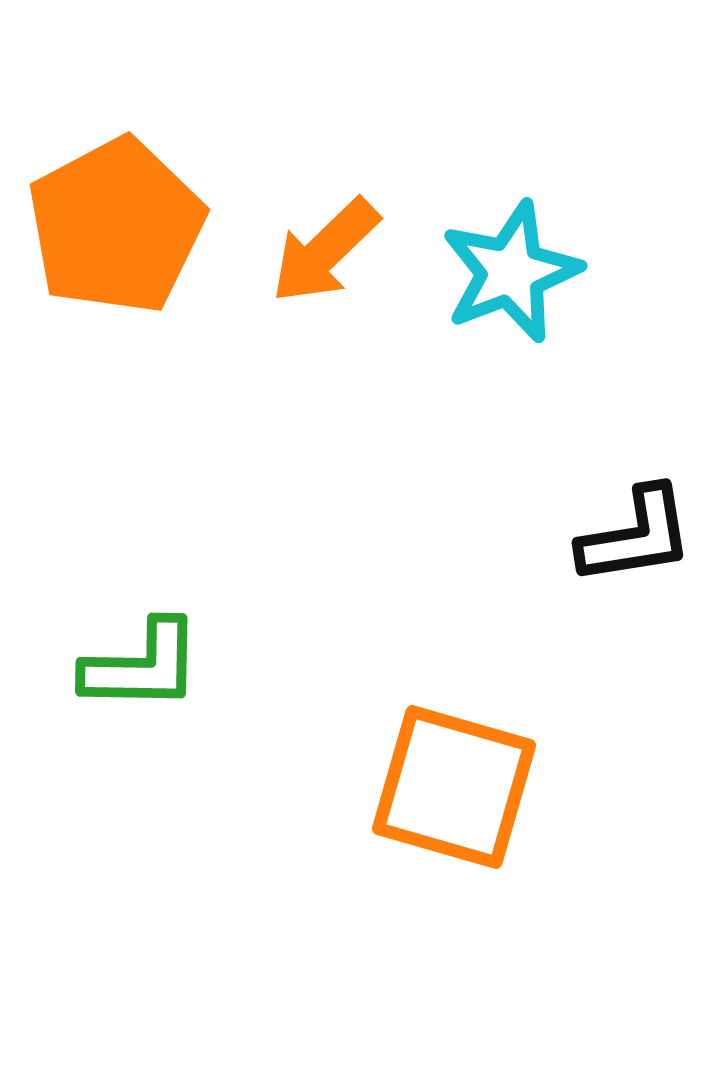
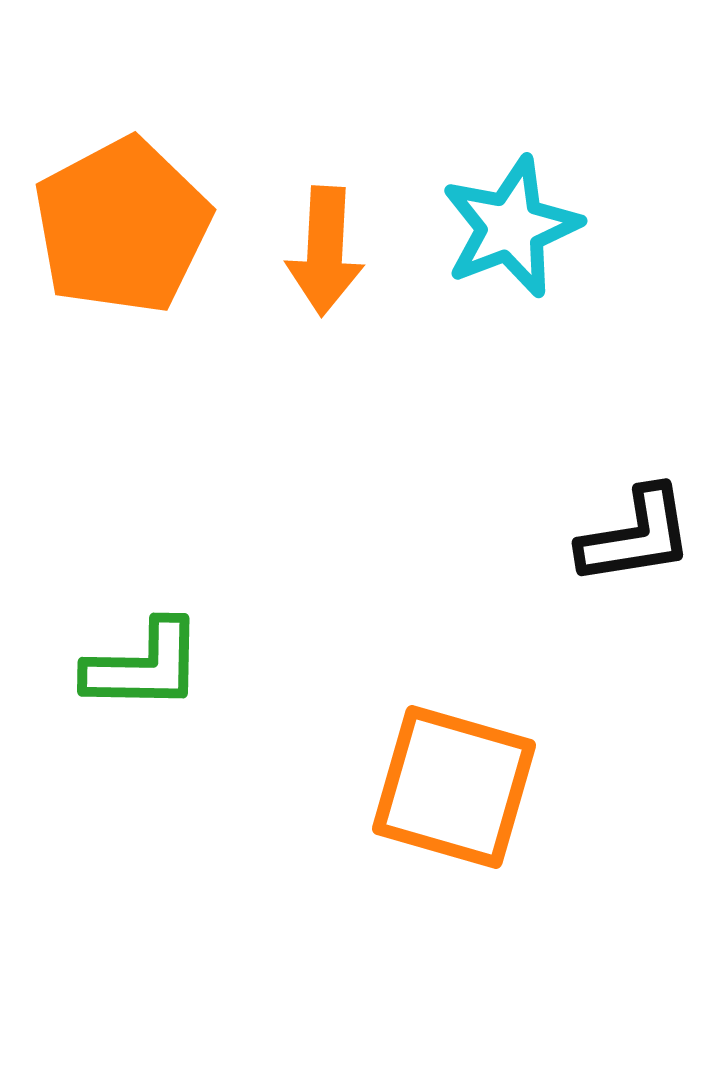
orange pentagon: moved 6 px right
orange arrow: rotated 43 degrees counterclockwise
cyan star: moved 45 px up
green L-shape: moved 2 px right
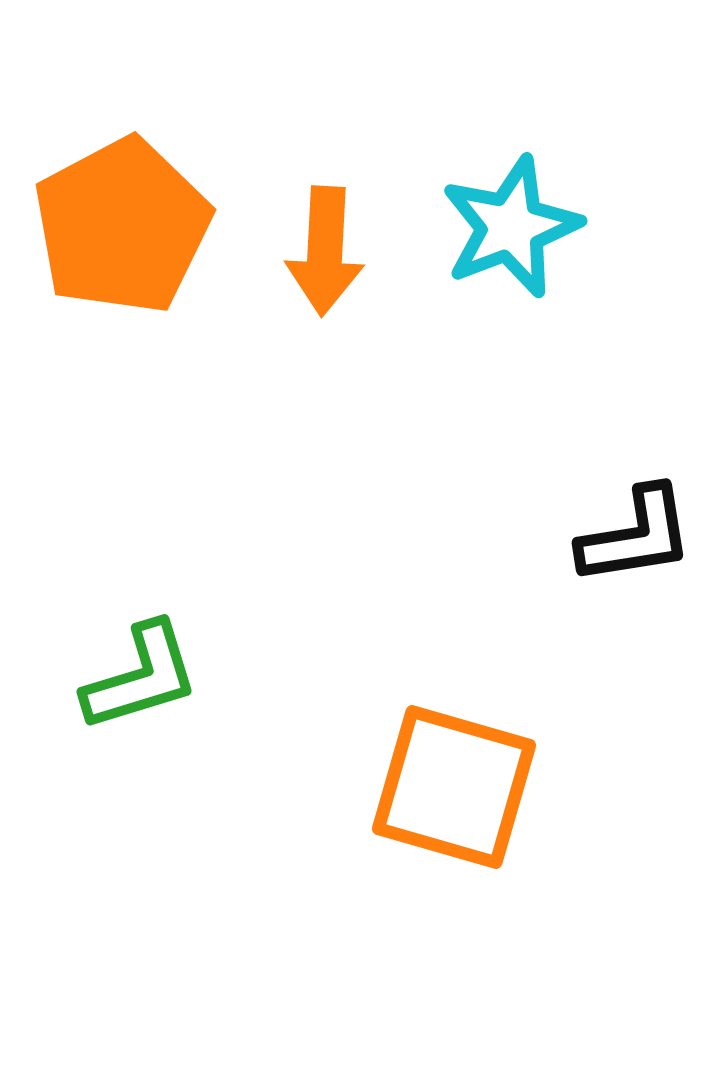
green L-shape: moved 3 px left, 11 px down; rotated 18 degrees counterclockwise
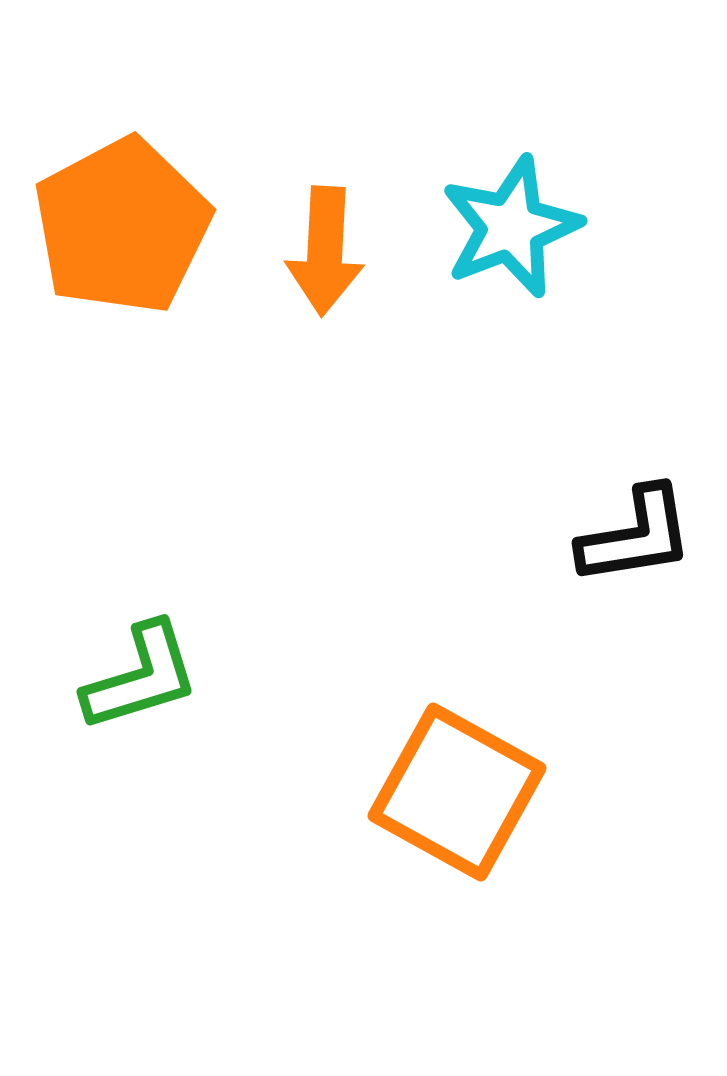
orange square: moved 3 px right, 5 px down; rotated 13 degrees clockwise
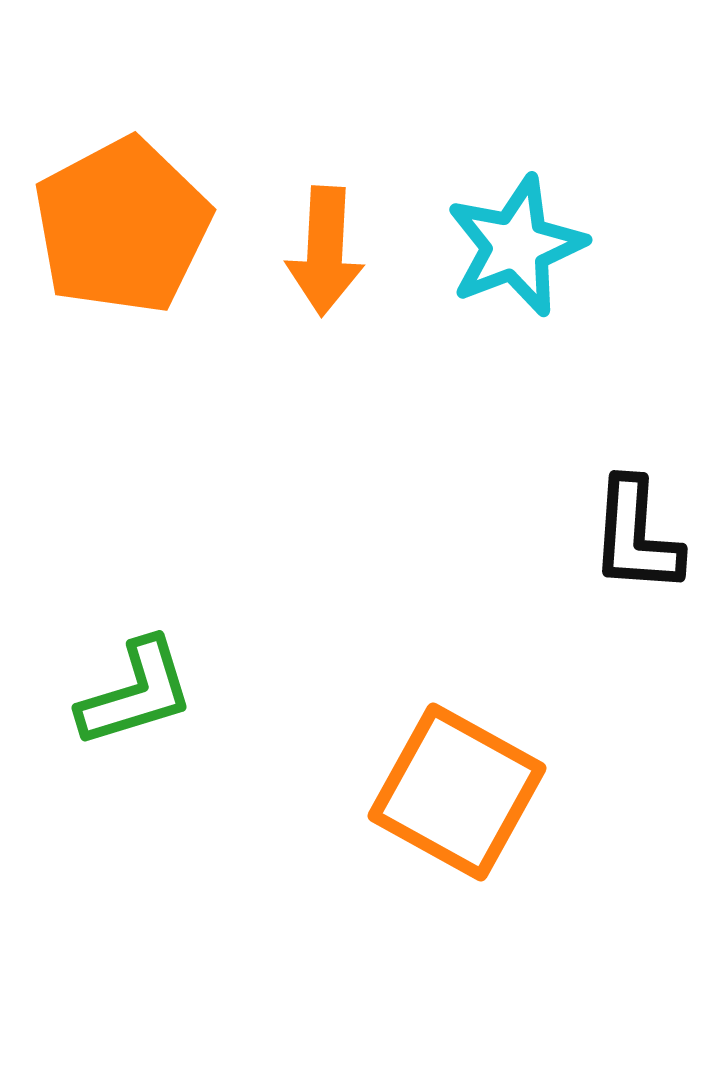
cyan star: moved 5 px right, 19 px down
black L-shape: rotated 103 degrees clockwise
green L-shape: moved 5 px left, 16 px down
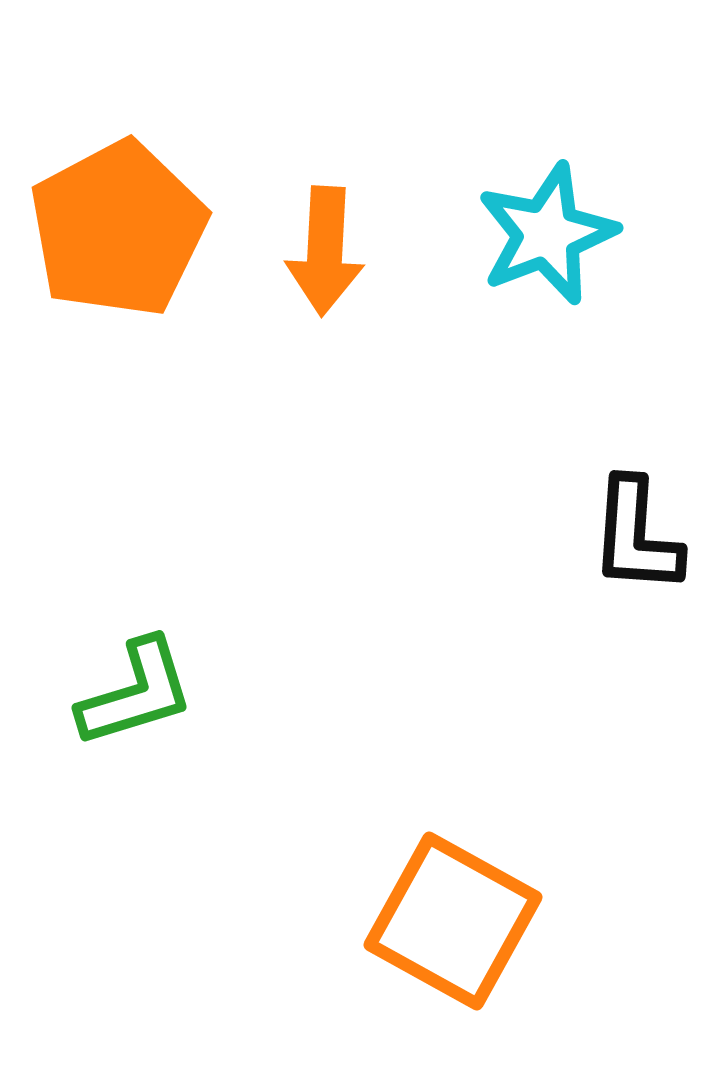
orange pentagon: moved 4 px left, 3 px down
cyan star: moved 31 px right, 12 px up
orange square: moved 4 px left, 129 px down
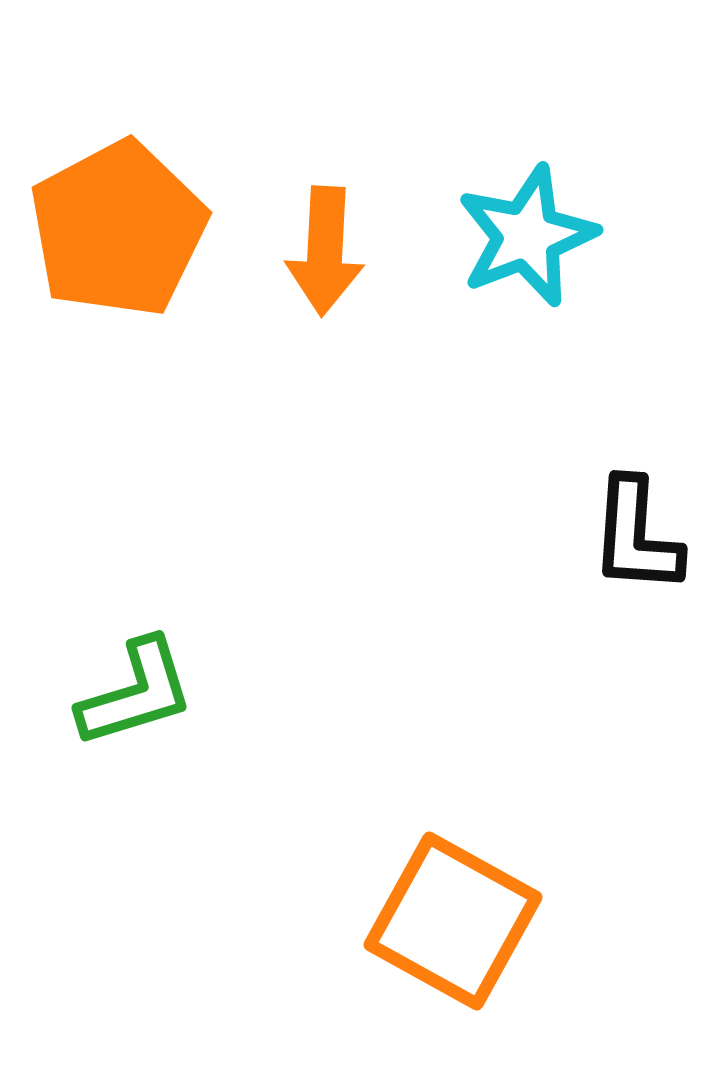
cyan star: moved 20 px left, 2 px down
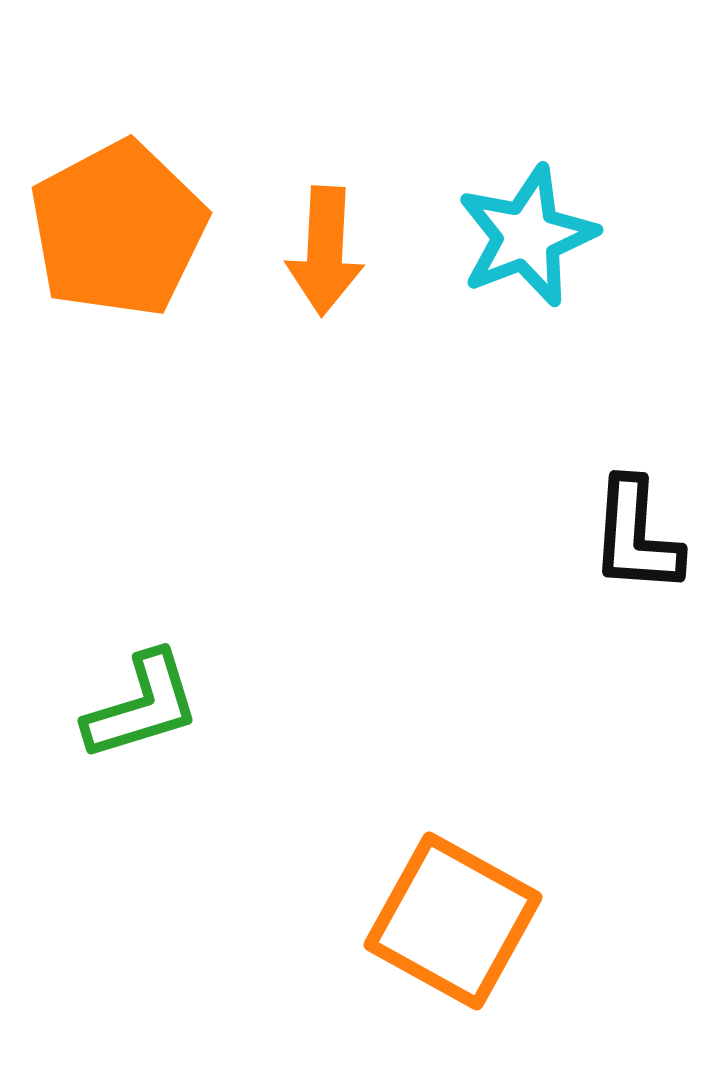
green L-shape: moved 6 px right, 13 px down
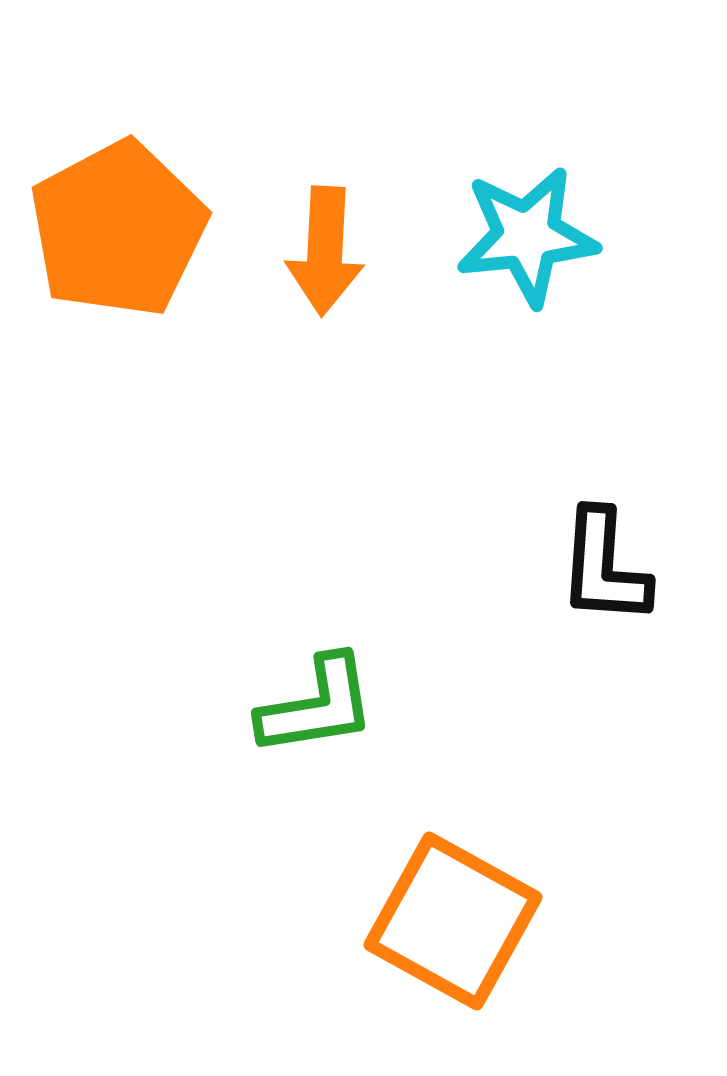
cyan star: rotated 15 degrees clockwise
black L-shape: moved 32 px left, 31 px down
green L-shape: moved 175 px right; rotated 8 degrees clockwise
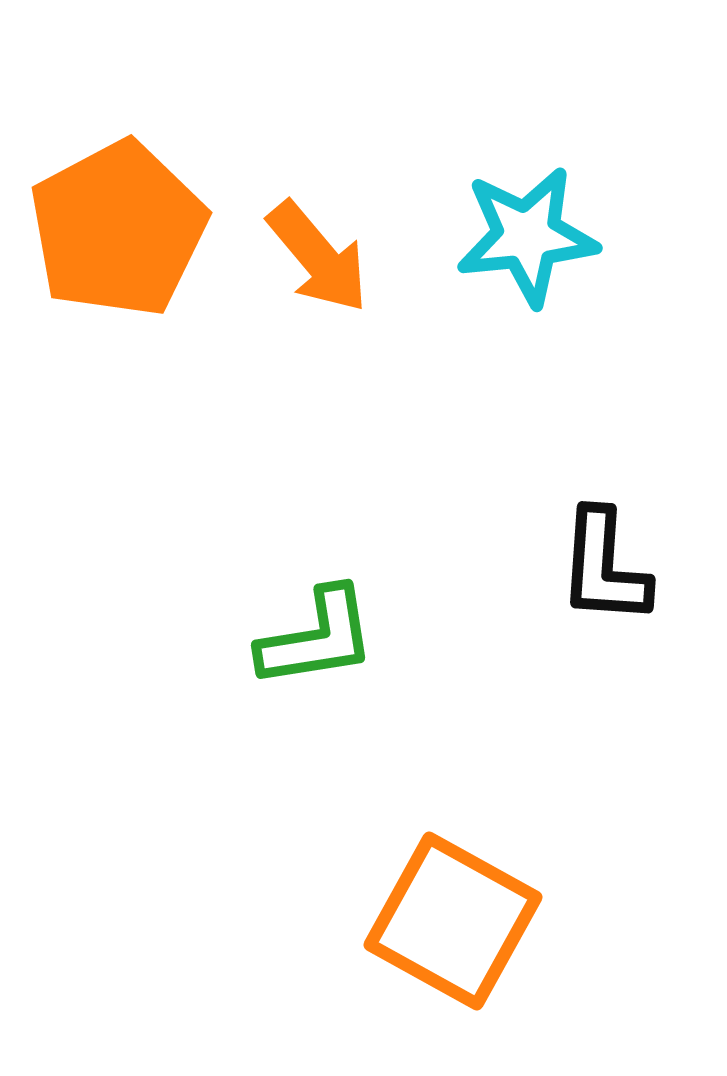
orange arrow: moved 7 px left, 6 px down; rotated 43 degrees counterclockwise
green L-shape: moved 68 px up
